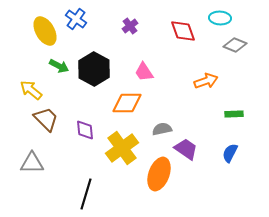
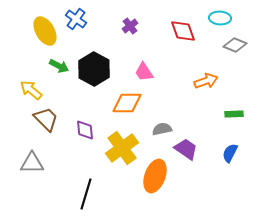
orange ellipse: moved 4 px left, 2 px down
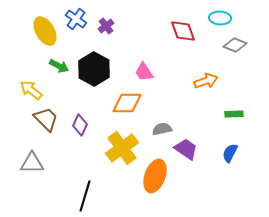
purple cross: moved 24 px left
purple diamond: moved 5 px left, 5 px up; rotated 30 degrees clockwise
black line: moved 1 px left, 2 px down
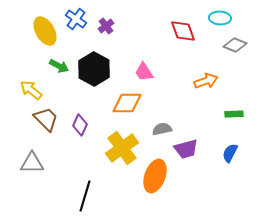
purple trapezoid: rotated 130 degrees clockwise
